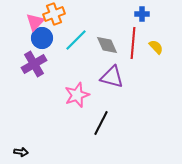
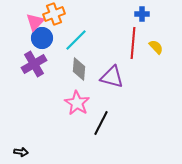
gray diamond: moved 28 px left, 24 px down; rotated 30 degrees clockwise
pink star: moved 8 px down; rotated 20 degrees counterclockwise
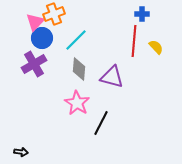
red line: moved 1 px right, 2 px up
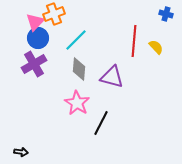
blue cross: moved 24 px right; rotated 16 degrees clockwise
blue circle: moved 4 px left
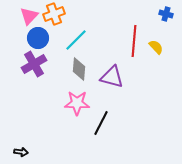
pink triangle: moved 6 px left, 6 px up
pink star: rotated 30 degrees counterclockwise
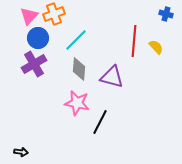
pink star: rotated 10 degrees clockwise
black line: moved 1 px left, 1 px up
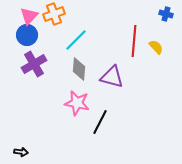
blue circle: moved 11 px left, 3 px up
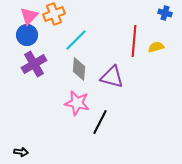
blue cross: moved 1 px left, 1 px up
yellow semicircle: rotated 63 degrees counterclockwise
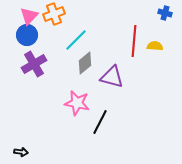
yellow semicircle: moved 1 px left, 1 px up; rotated 21 degrees clockwise
gray diamond: moved 6 px right, 6 px up; rotated 45 degrees clockwise
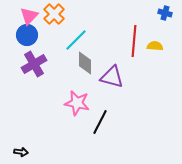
orange cross: rotated 25 degrees counterclockwise
gray diamond: rotated 50 degrees counterclockwise
